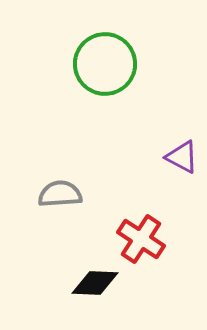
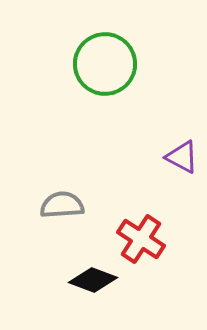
gray semicircle: moved 2 px right, 11 px down
black diamond: moved 2 px left, 3 px up; rotated 18 degrees clockwise
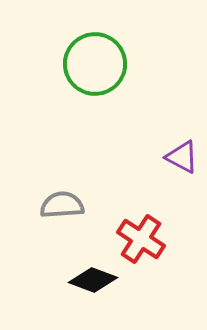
green circle: moved 10 px left
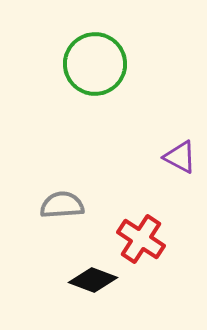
purple triangle: moved 2 px left
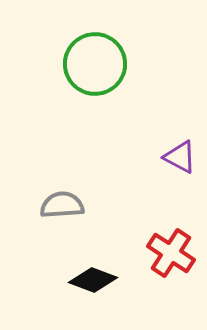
red cross: moved 30 px right, 14 px down
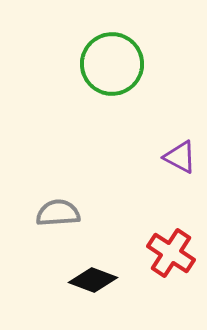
green circle: moved 17 px right
gray semicircle: moved 4 px left, 8 px down
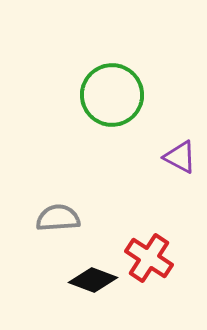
green circle: moved 31 px down
gray semicircle: moved 5 px down
red cross: moved 22 px left, 5 px down
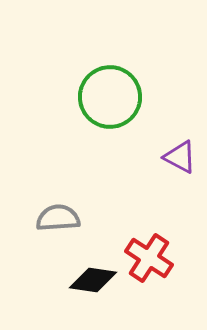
green circle: moved 2 px left, 2 px down
black diamond: rotated 12 degrees counterclockwise
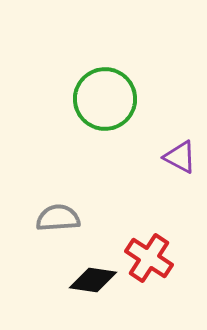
green circle: moved 5 px left, 2 px down
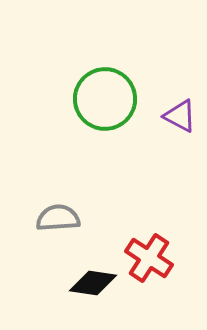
purple triangle: moved 41 px up
black diamond: moved 3 px down
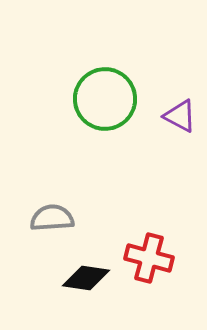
gray semicircle: moved 6 px left
red cross: rotated 18 degrees counterclockwise
black diamond: moved 7 px left, 5 px up
